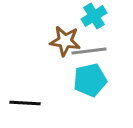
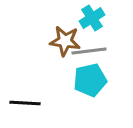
cyan cross: moved 2 px left, 2 px down
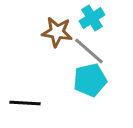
brown star: moved 8 px left, 9 px up
gray line: rotated 48 degrees clockwise
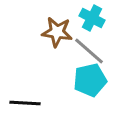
cyan cross: rotated 30 degrees counterclockwise
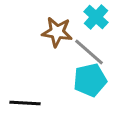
cyan cross: moved 4 px right, 1 px up; rotated 15 degrees clockwise
gray line: moved 1 px down
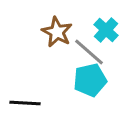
cyan cross: moved 10 px right, 13 px down
brown star: rotated 20 degrees clockwise
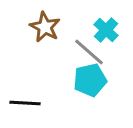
brown star: moved 12 px left, 5 px up
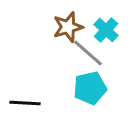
brown star: moved 23 px right; rotated 28 degrees clockwise
gray line: moved 1 px left, 1 px down
cyan pentagon: moved 8 px down
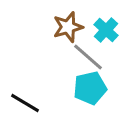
gray line: moved 4 px down
black line: rotated 28 degrees clockwise
